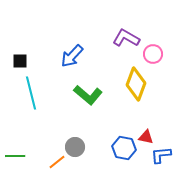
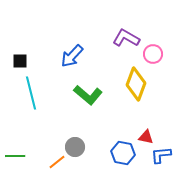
blue hexagon: moved 1 px left, 5 px down
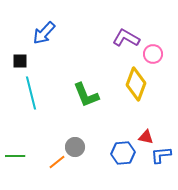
blue arrow: moved 28 px left, 23 px up
green L-shape: moved 2 px left; rotated 28 degrees clockwise
blue hexagon: rotated 15 degrees counterclockwise
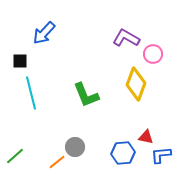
green line: rotated 42 degrees counterclockwise
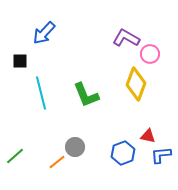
pink circle: moved 3 px left
cyan line: moved 10 px right
red triangle: moved 2 px right, 1 px up
blue hexagon: rotated 15 degrees counterclockwise
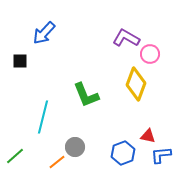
cyan line: moved 2 px right, 24 px down; rotated 28 degrees clockwise
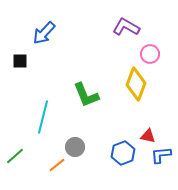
purple L-shape: moved 11 px up
orange line: moved 3 px down
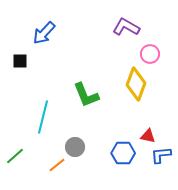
blue hexagon: rotated 20 degrees clockwise
